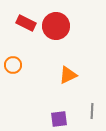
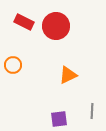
red rectangle: moved 2 px left, 1 px up
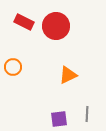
orange circle: moved 2 px down
gray line: moved 5 px left, 3 px down
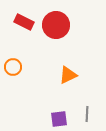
red circle: moved 1 px up
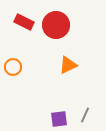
orange triangle: moved 10 px up
gray line: moved 2 px left, 1 px down; rotated 21 degrees clockwise
